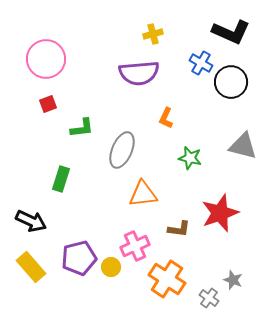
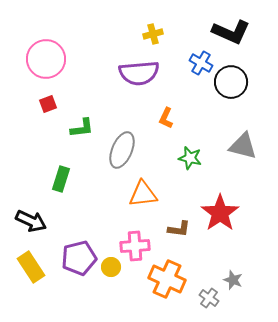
red star: rotated 15 degrees counterclockwise
pink cross: rotated 20 degrees clockwise
yellow rectangle: rotated 8 degrees clockwise
orange cross: rotated 9 degrees counterclockwise
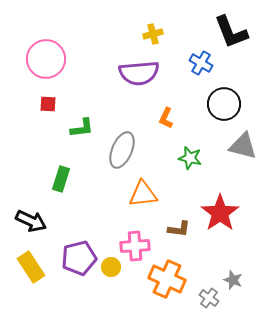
black L-shape: rotated 45 degrees clockwise
black circle: moved 7 px left, 22 px down
red square: rotated 24 degrees clockwise
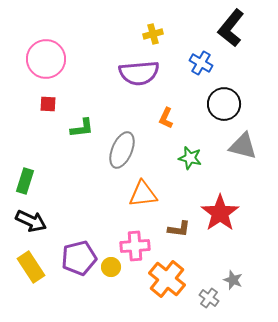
black L-shape: moved 4 px up; rotated 60 degrees clockwise
green rectangle: moved 36 px left, 2 px down
orange cross: rotated 15 degrees clockwise
